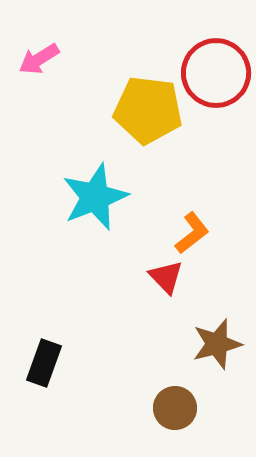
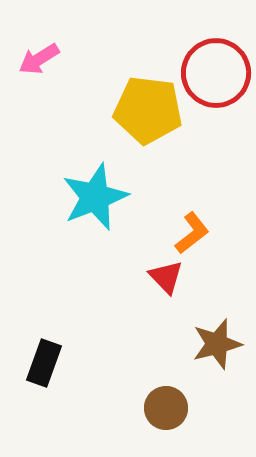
brown circle: moved 9 px left
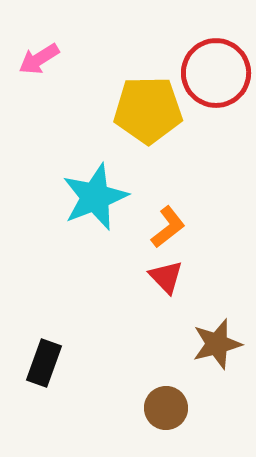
yellow pentagon: rotated 8 degrees counterclockwise
orange L-shape: moved 24 px left, 6 px up
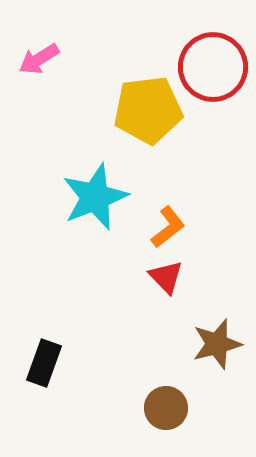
red circle: moved 3 px left, 6 px up
yellow pentagon: rotated 6 degrees counterclockwise
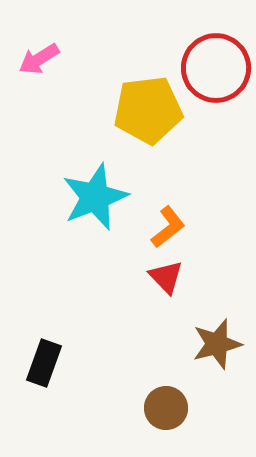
red circle: moved 3 px right, 1 px down
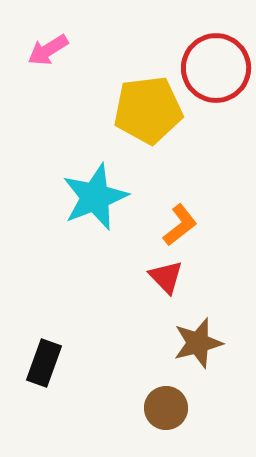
pink arrow: moved 9 px right, 9 px up
orange L-shape: moved 12 px right, 2 px up
brown star: moved 19 px left, 1 px up
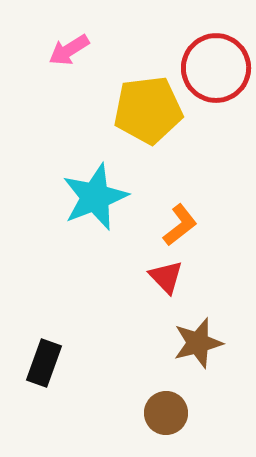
pink arrow: moved 21 px right
brown circle: moved 5 px down
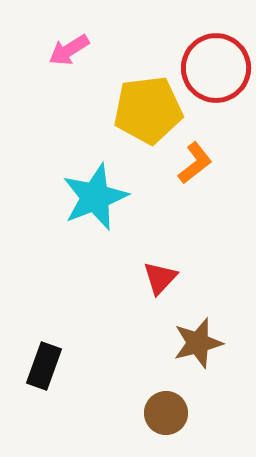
orange L-shape: moved 15 px right, 62 px up
red triangle: moved 6 px left, 1 px down; rotated 27 degrees clockwise
black rectangle: moved 3 px down
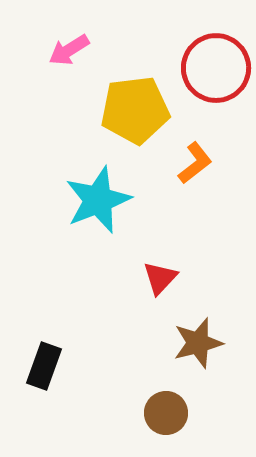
yellow pentagon: moved 13 px left
cyan star: moved 3 px right, 3 px down
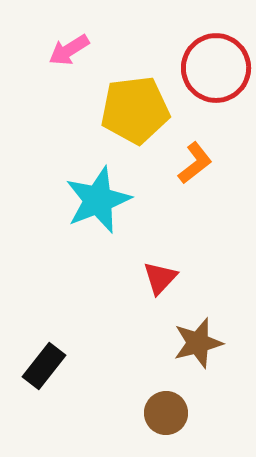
black rectangle: rotated 18 degrees clockwise
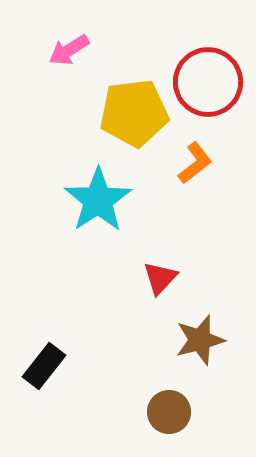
red circle: moved 8 px left, 14 px down
yellow pentagon: moved 1 px left, 3 px down
cyan star: rotated 12 degrees counterclockwise
brown star: moved 2 px right, 3 px up
brown circle: moved 3 px right, 1 px up
